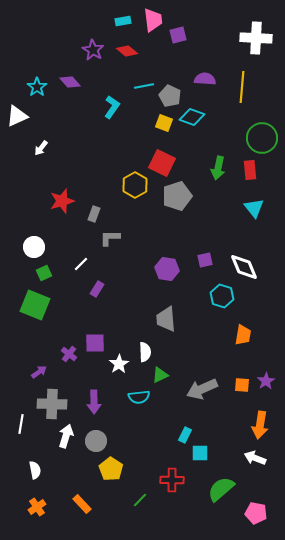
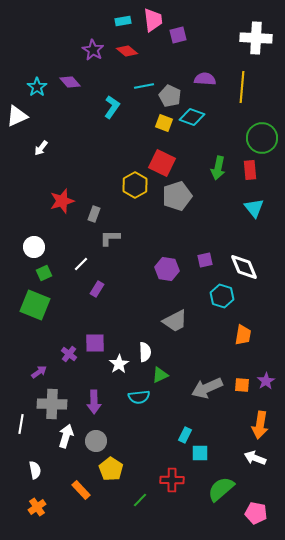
gray trapezoid at (166, 319): moved 9 px right, 2 px down; rotated 112 degrees counterclockwise
gray arrow at (202, 389): moved 5 px right, 1 px up
orange rectangle at (82, 504): moved 1 px left, 14 px up
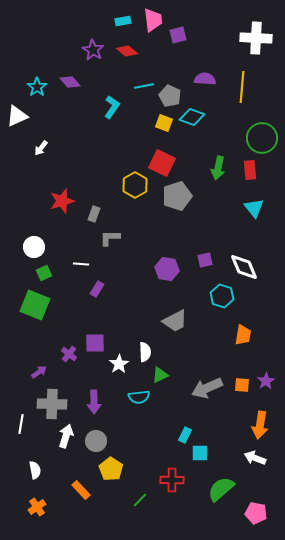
white line at (81, 264): rotated 49 degrees clockwise
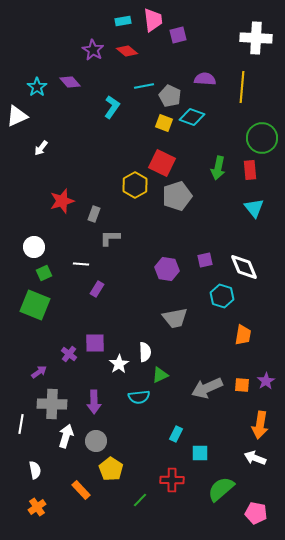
gray trapezoid at (175, 321): moved 3 px up; rotated 16 degrees clockwise
cyan rectangle at (185, 435): moved 9 px left, 1 px up
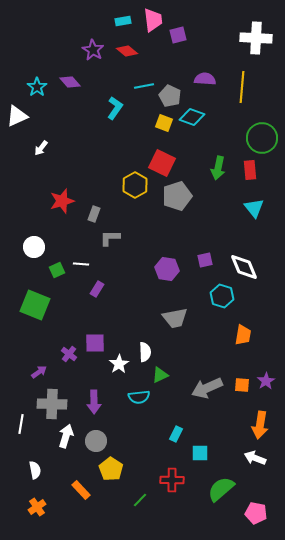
cyan L-shape at (112, 107): moved 3 px right, 1 px down
green square at (44, 273): moved 13 px right, 3 px up
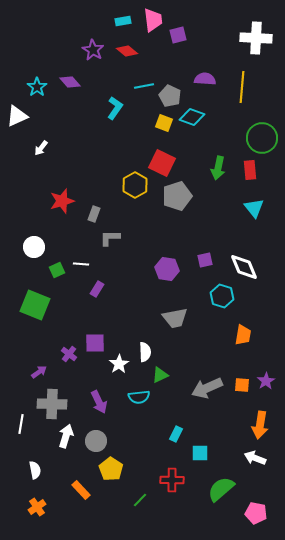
purple arrow at (94, 402): moved 5 px right; rotated 25 degrees counterclockwise
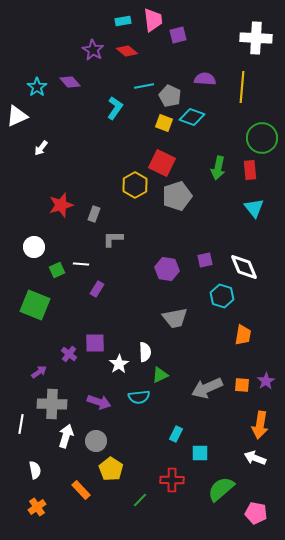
red star at (62, 201): moved 1 px left, 4 px down
gray L-shape at (110, 238): moved 3 px right, 1 px down
purple arrow at (99, 402): rotated 45 degrees counterclockwise
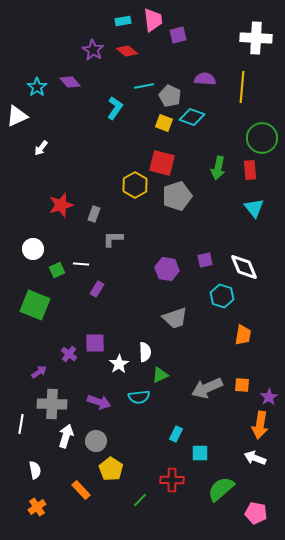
red square at (162, 163): rotated 12 degrees counterclockwise
white circle at (34, 247): moved 1 px left, 2 px down
gray trapezoid at (175, 318): rotated 8 degrees counterclockwise
purple star at (266, 381): moved 3 px right, 16 px down
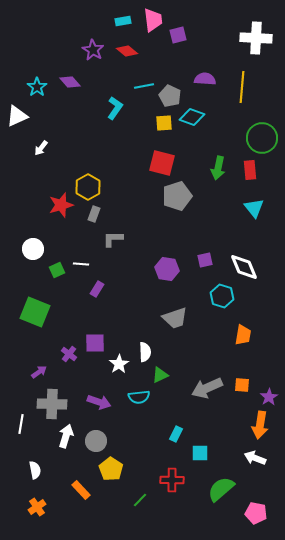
yellow square at (164, 123): rotated 24 degrees counterclockwise
yellow hexagon at (135, 185): moved 47 px left, 2 px down
green square at (35, 305): moved 7 px down
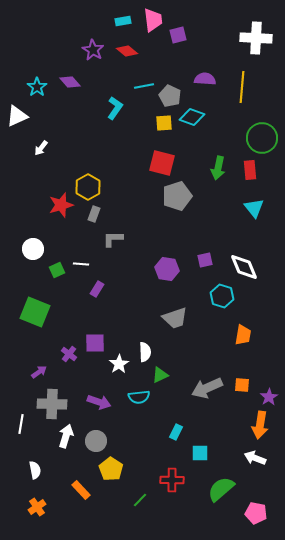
cyan rectangle at (176, 434): moved 2 px up
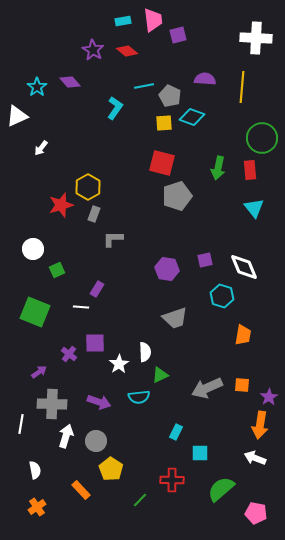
white line at (81, 264): moved 43 px down
